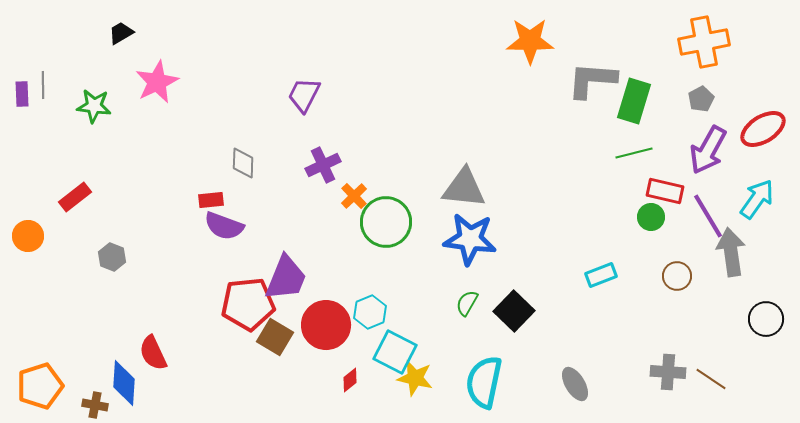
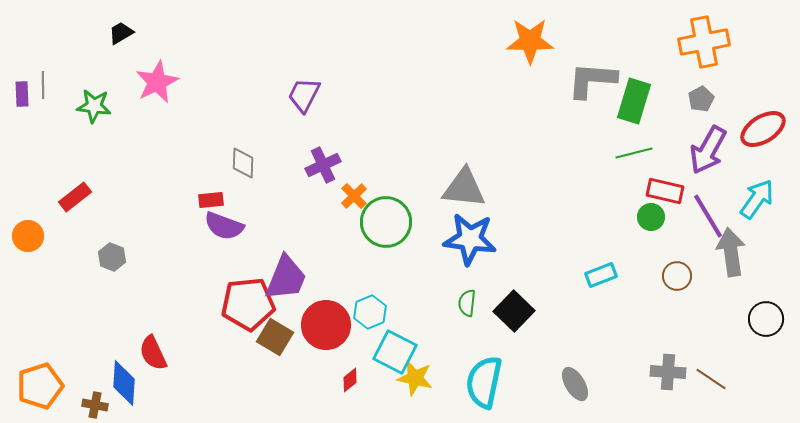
green semicircle at (467, 303): rotated 24 degrees counterclockwise
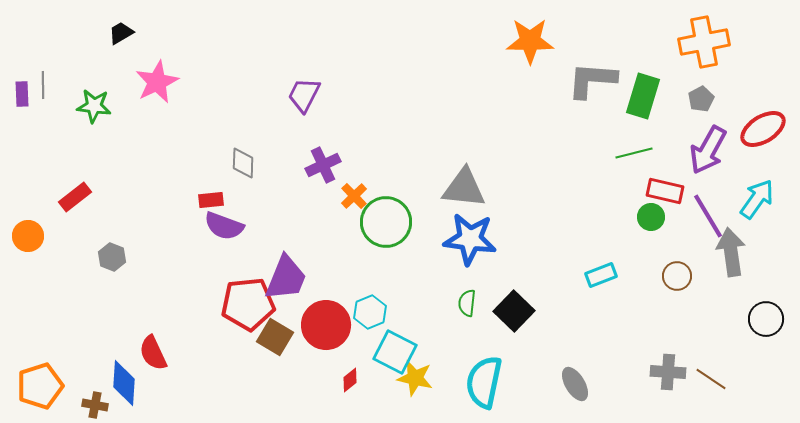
green rectangle at (634, 101): moved 9 px right, 5 px up
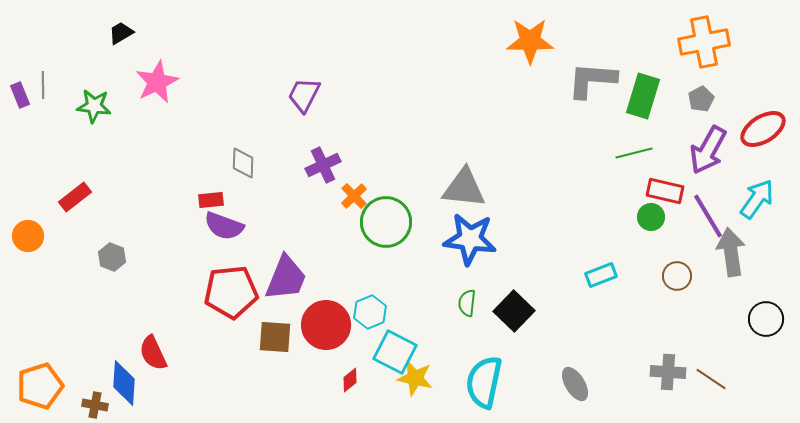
purple rectangle at (22, 94): moved 2 px left, 1 px down; rotated 20 degrees counterclockwise
red pentagon at (248, 304): moved 17 px left, 12 px up
brown square at (275, 337): rotated 27 degrees counterclockwise
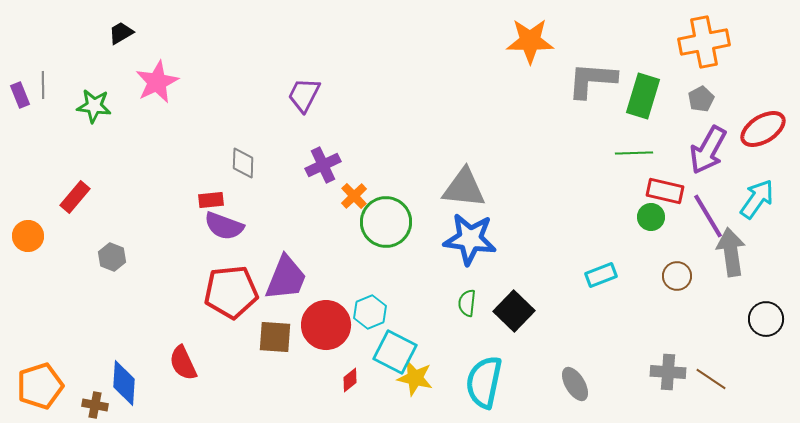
green line at (634, 153): rotated 12 degrees clockwise
red rectangle at (75, 197): rotated 12 degrees counterclockwise
red semicircle at (153, 353): moved 30 px right, 10 px down
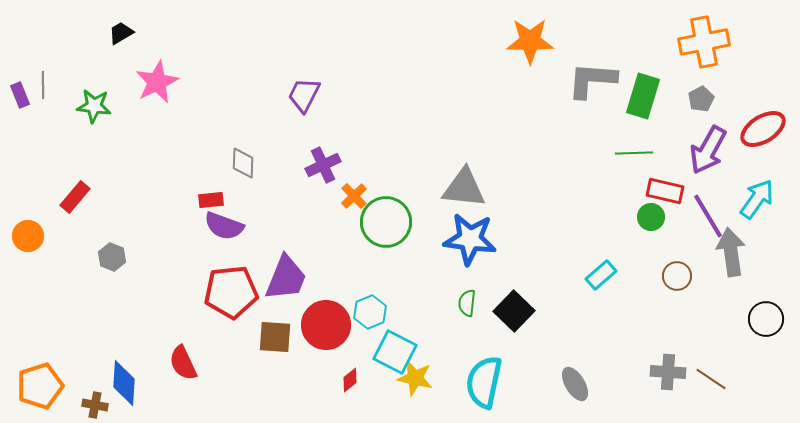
cyan rectangle at (601, 275): rotated 20 degrees counterclockwise
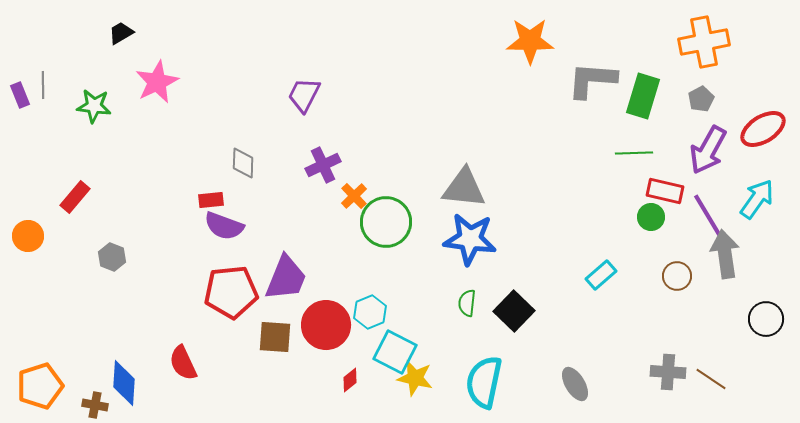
gray arrow at (731, 252): moved 6 px left, 2 px down
